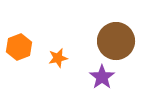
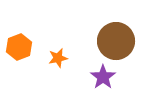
purple star: moved 1 px right
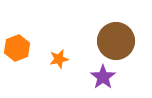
orange hexagon: moved 2 px left, 1 px down
orange star: moved 1 px right, 1 px down
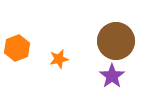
purple star: moved 9 px right, 1 px up
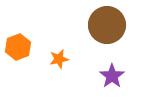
brown circle: moved 9 px left, 16 px up
orange hexagon: moved 1 px right, 1 px up
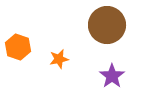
orange hexagon: rotated 20 degrees counterclockwise
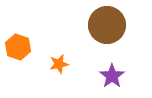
orange star: moved 5 px down
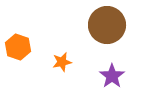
orange star: moved 3 px right, 2 px up
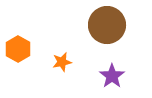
orange hexagon: moved 2 px down; rotated 10 degrees clockwise
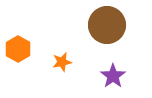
purple star: moved 1 px right
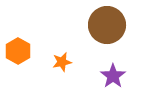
orange hexagon: moved 2 px down
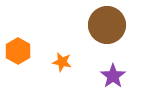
orange star: rotated 24 degrees clockwise
